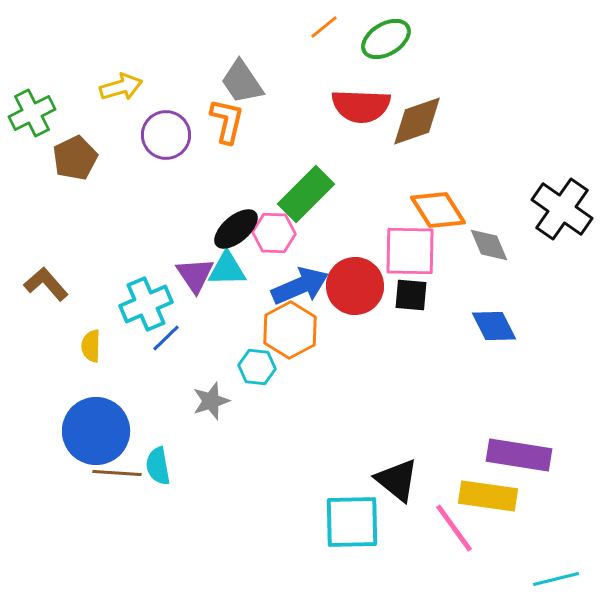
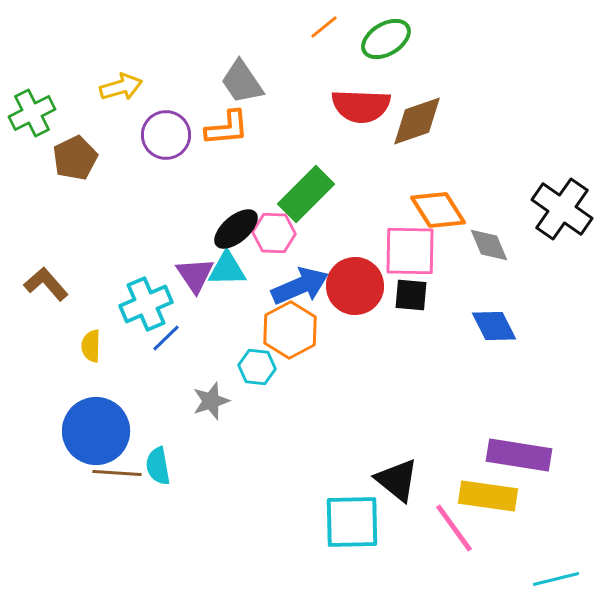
orange L-shape: moved 7 px down; rotated 72 degrees clockwise
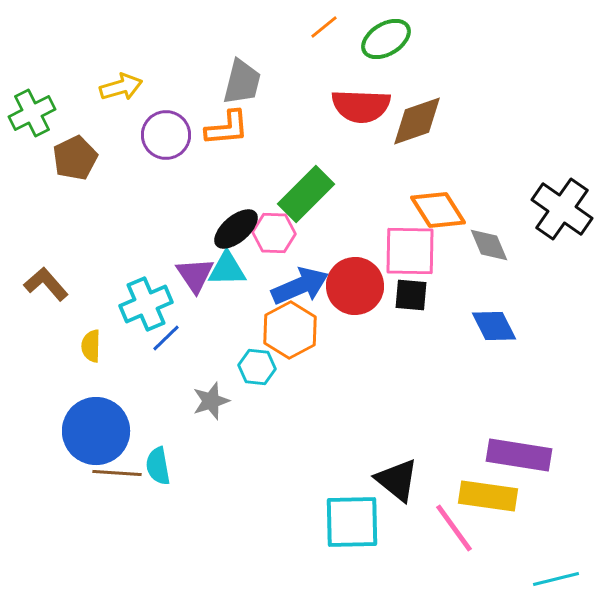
gray trapezoid: rotated 132 degrees counterclockwise
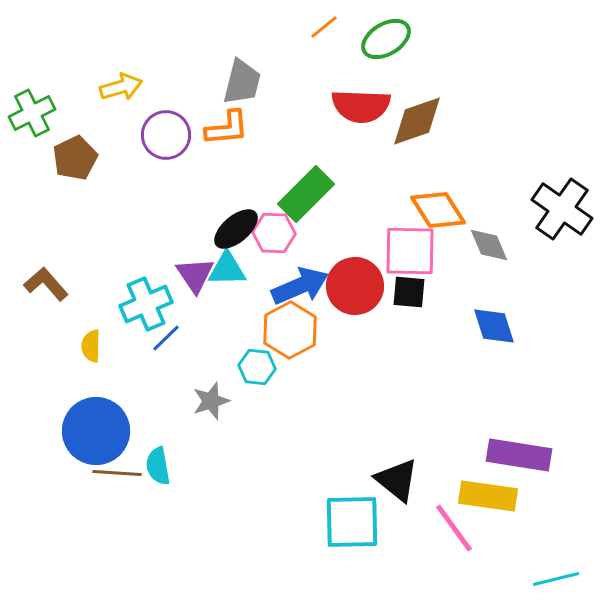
black square: moved 2 px left, 3 px up
blue diamond: rotated 9 degrees clockwise
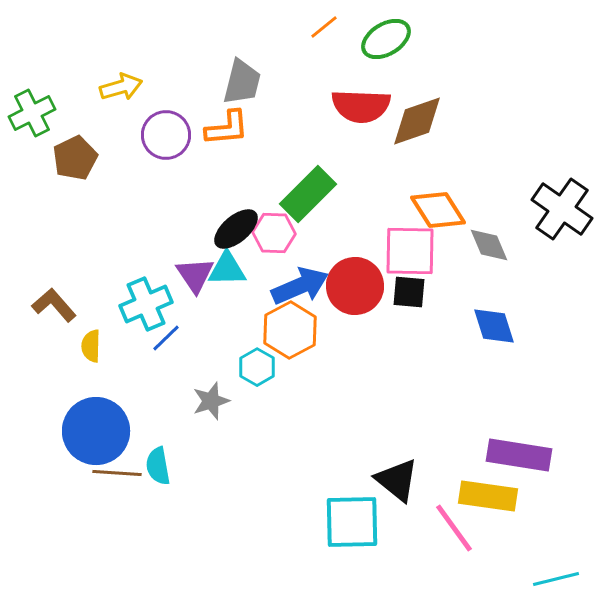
green rectangle: moved 2 px right
brown L-shape: moved 8 px right, 21 px down
cyan hexagon: rotated 24 degrees clockwise
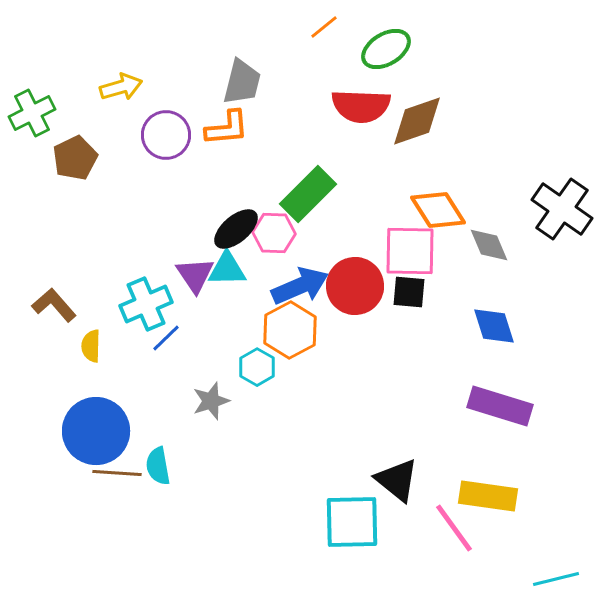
green ellipse: moved 10 px down
purple rectangle: moved 19 px left, 49 px up; rotated 8 degrees clockwise
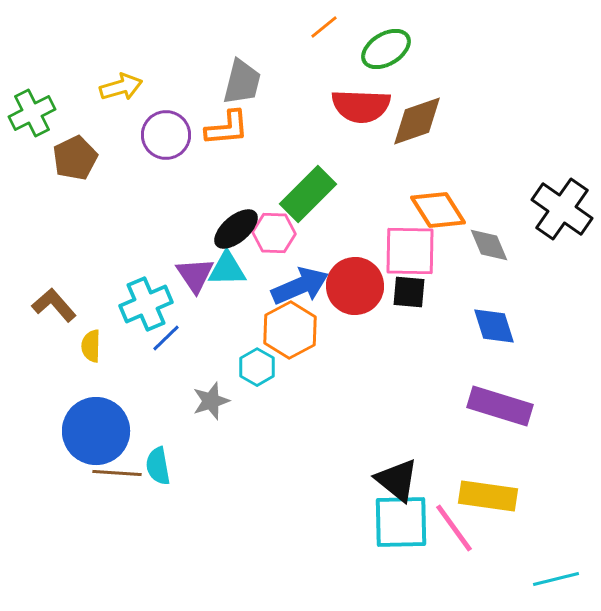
cyan square: moved 49 px right
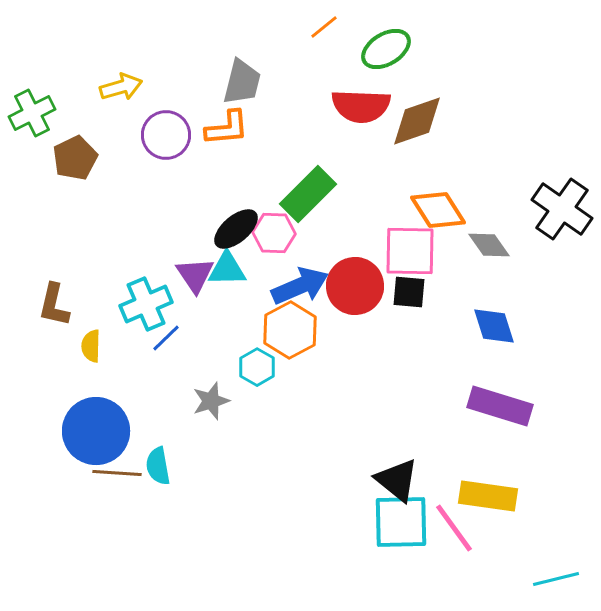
gray diamond: rotated 12 degrees counterclockwise
brown L-shape: rotated 126 degrees counterclockwise
